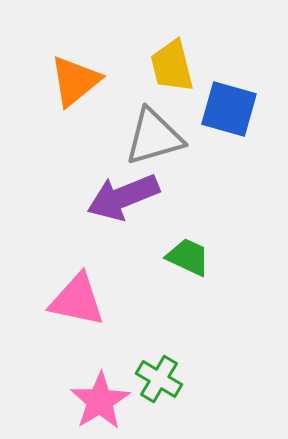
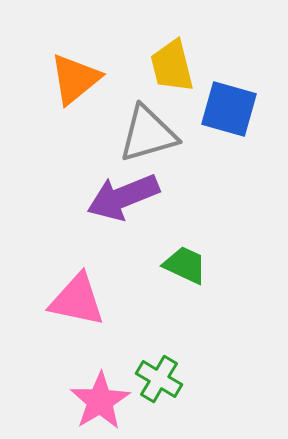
orange triangle: moved 2 px up
gray triangle: moved 6 px left, 3 px up
green trapezoid: moved 3 px left, 8 px down
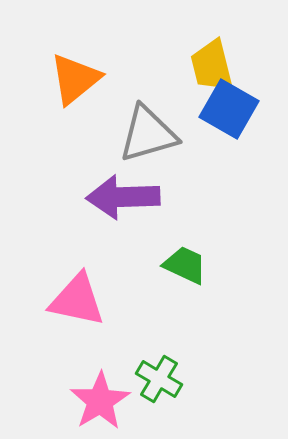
yellow trapezoid: moved 40 px right
blue square: rotated 14 degrees clockwise
purple arrow: rotated 20 degrees clockwise
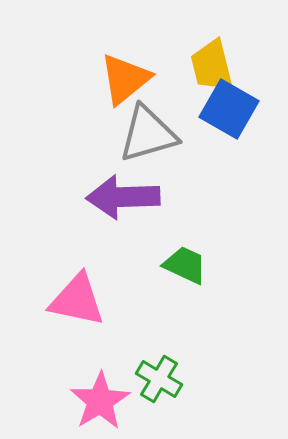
orange triangle: moved 50 px right
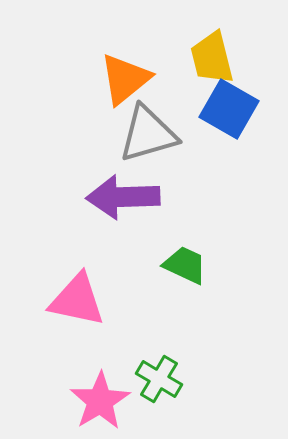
yellow trapezoid: moved 8 px up
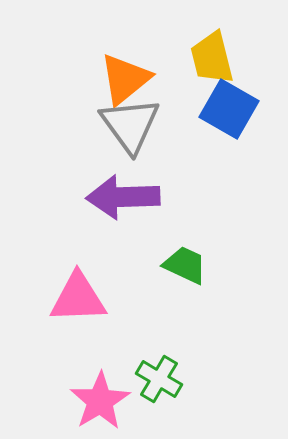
gray triangle: moved 18 px left, 9 px up; rotated 50 degrees counterclockwise
pink triangle: moved 1 px right, 2 px up; rotated 14 degrees counterclockwise
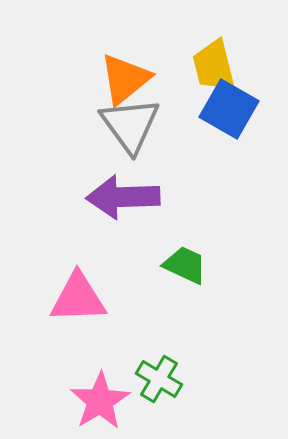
yellow trapezoid: moved 2 px right, 8 px down
